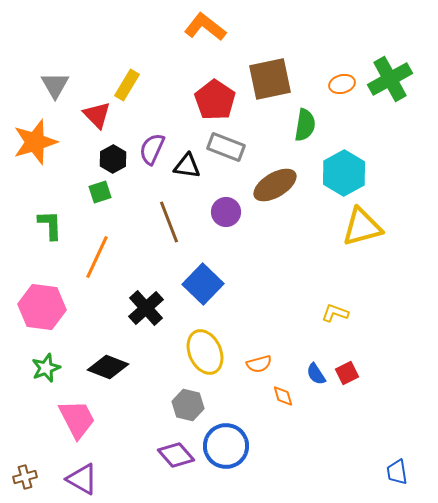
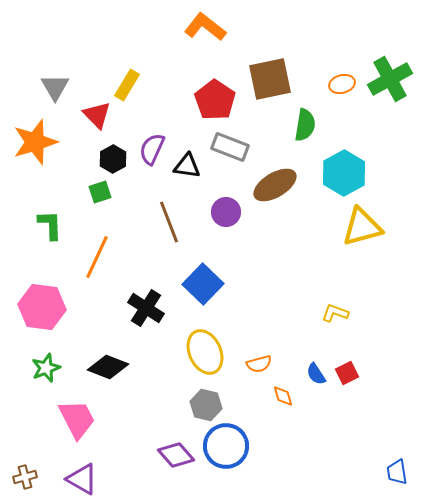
gray triangle: moved 2 px down
gray rectangle: moved 4 px right
black cross: rotated 15 degrees counterclockwise
gray hexagon: moved 18 px right
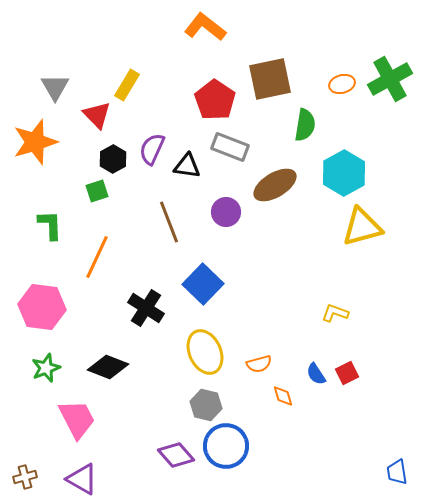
green square: moved 3 px left, 1 px up
